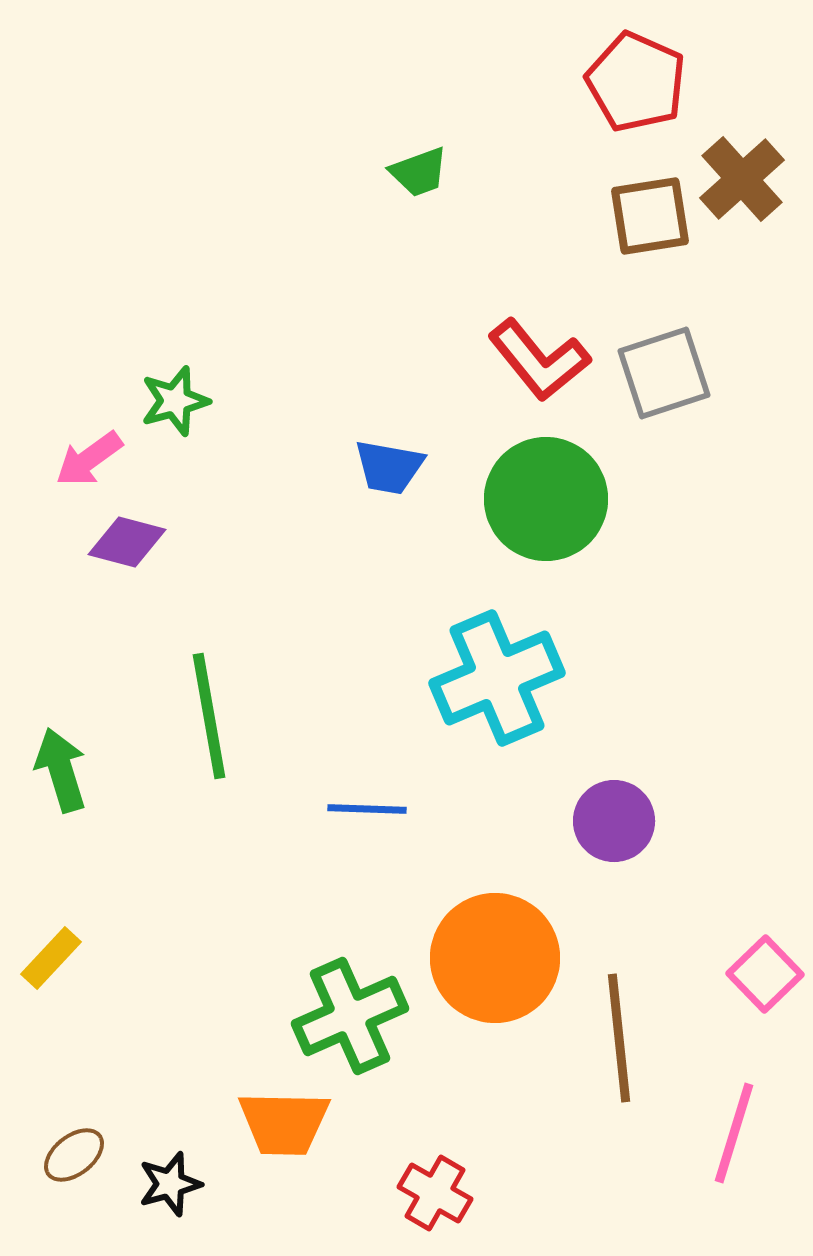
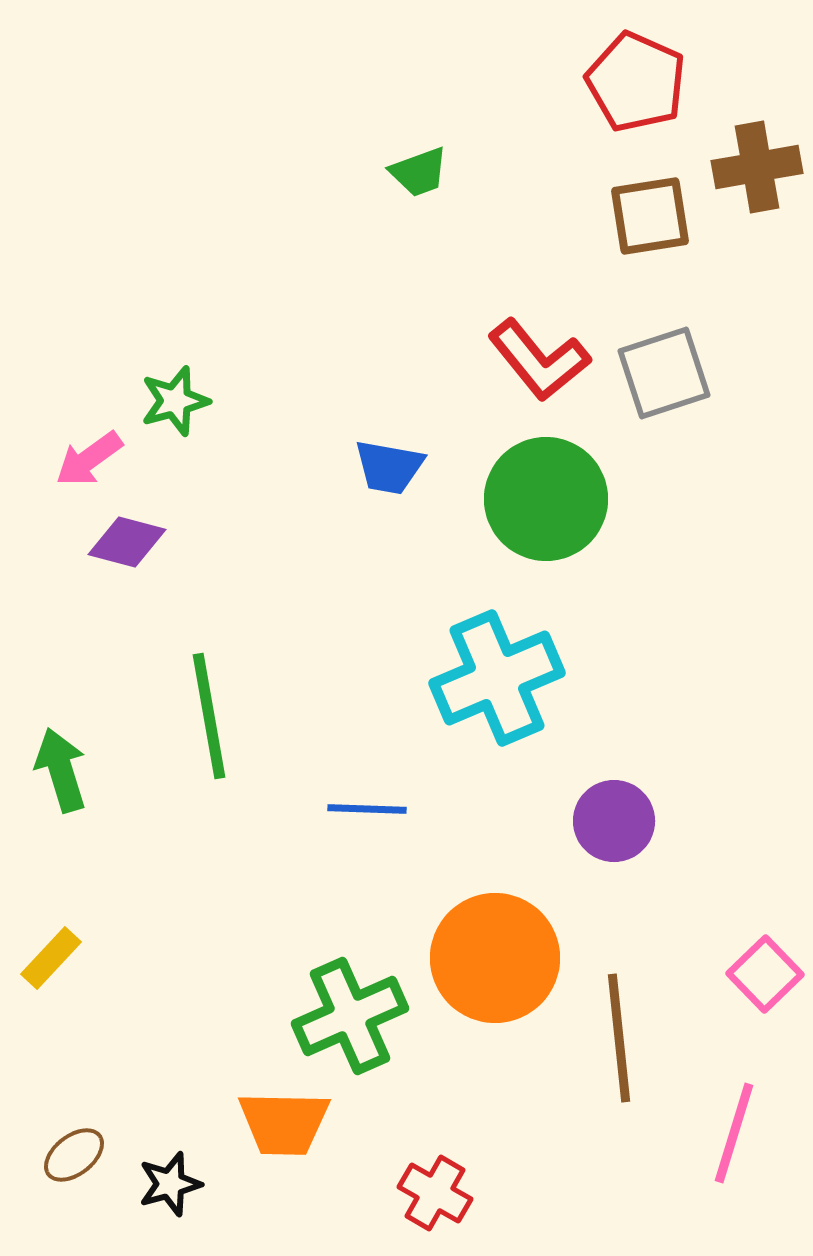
brown cross: moved 15 px right, 12 px up; rotated 32 degrees clockwise
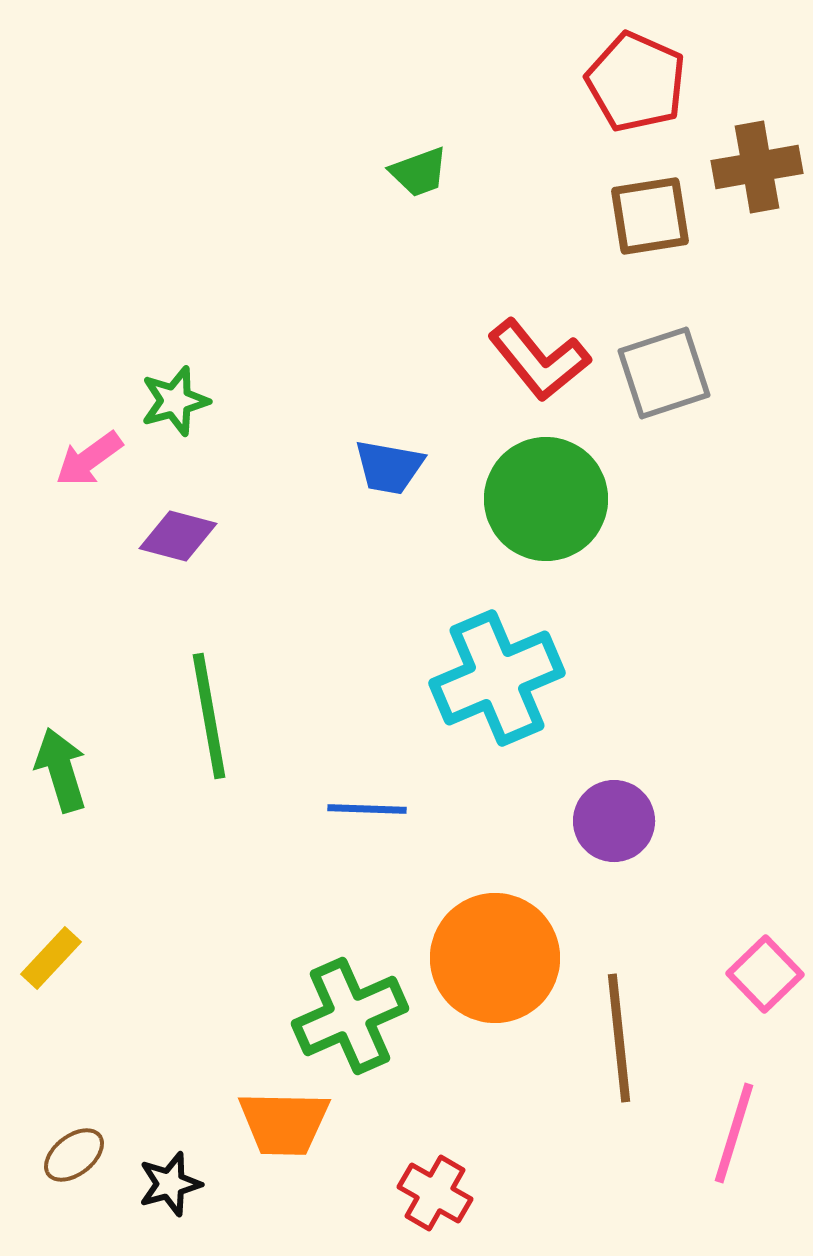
purple diamond: moved 51 px right, 6 px up
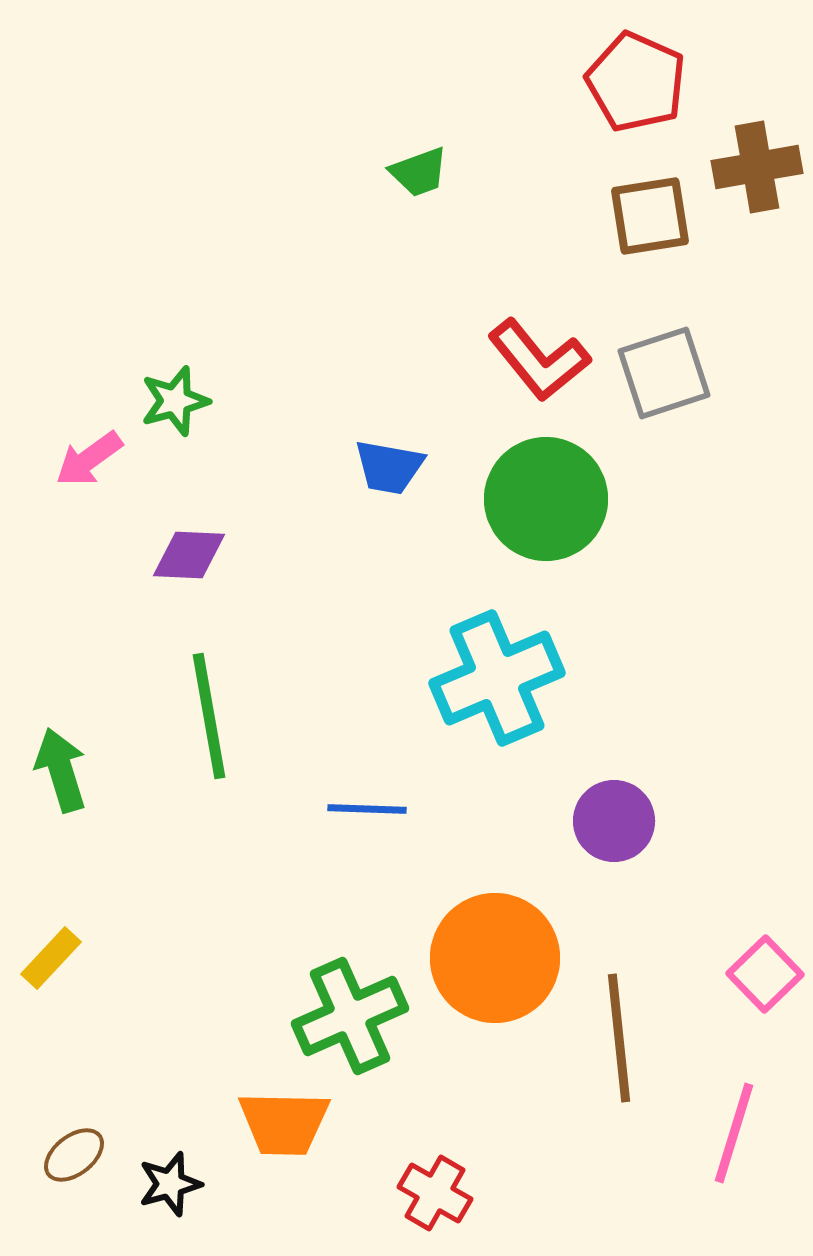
purple diamond: moved 11 px right, 19 px down; rotated 12 degrees counterclockwise
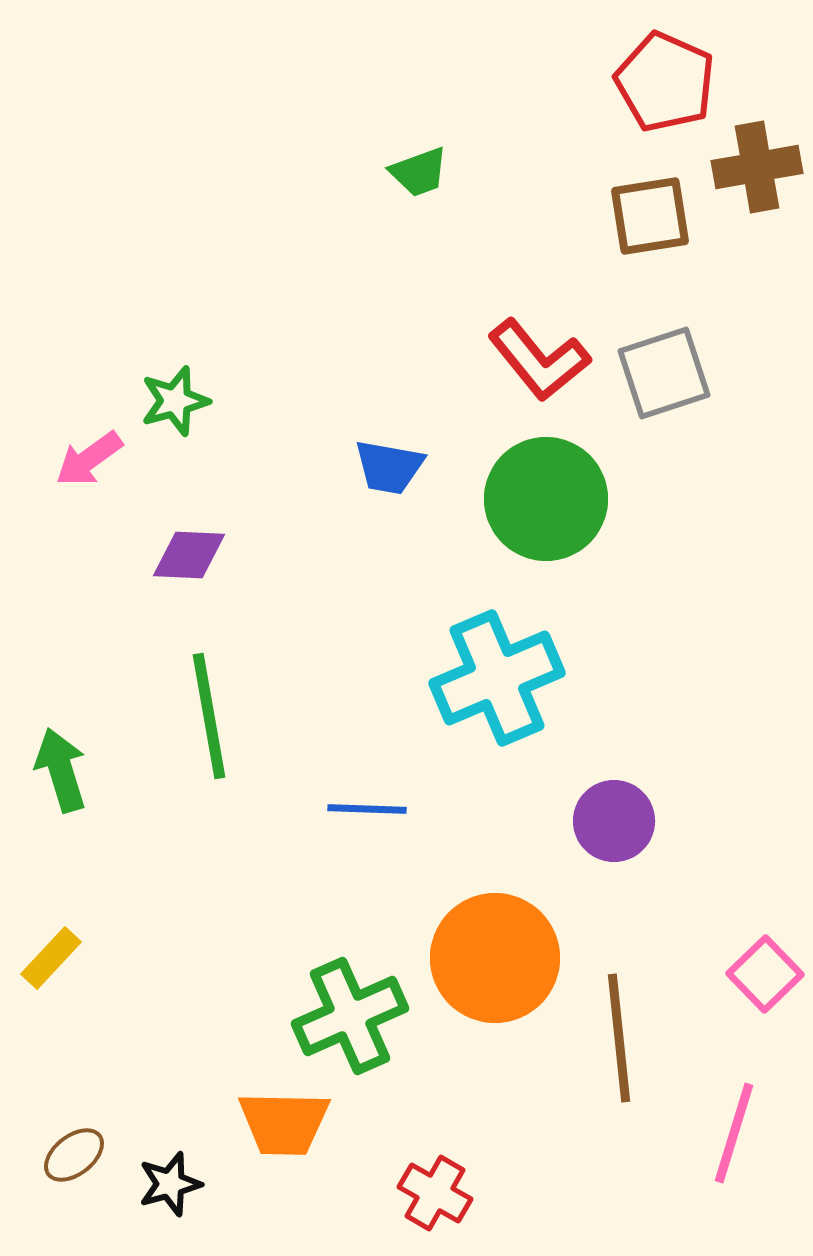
red pentagon: moved 29 px right
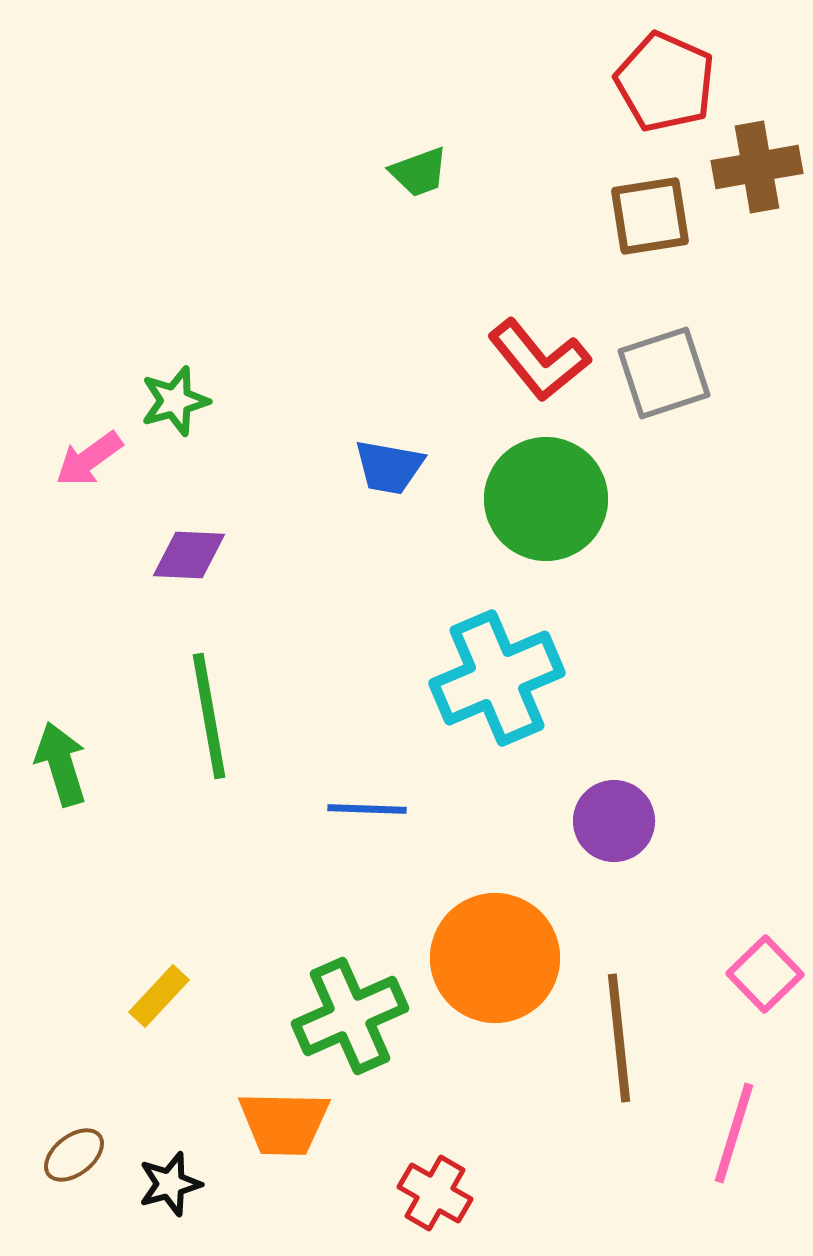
green arrow: moved 6 px up
yellow rectangle: moved 108 px right, 38 px down
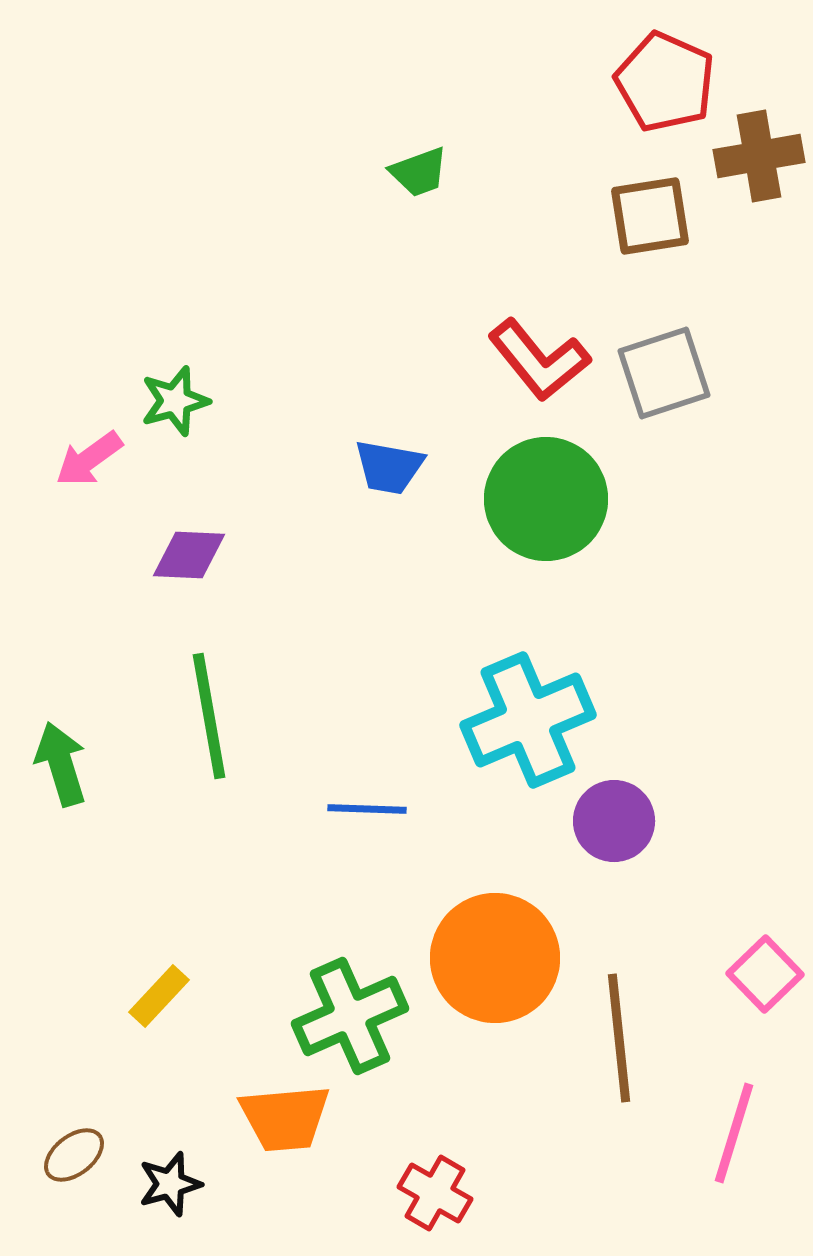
brown cross: moved 2 px right, 11 px up
cyan cross: moved 31 px right, 42 px down
orange trapezoid: moved 1 px right, 5 px up; rotated 6 degrees counterclockwise
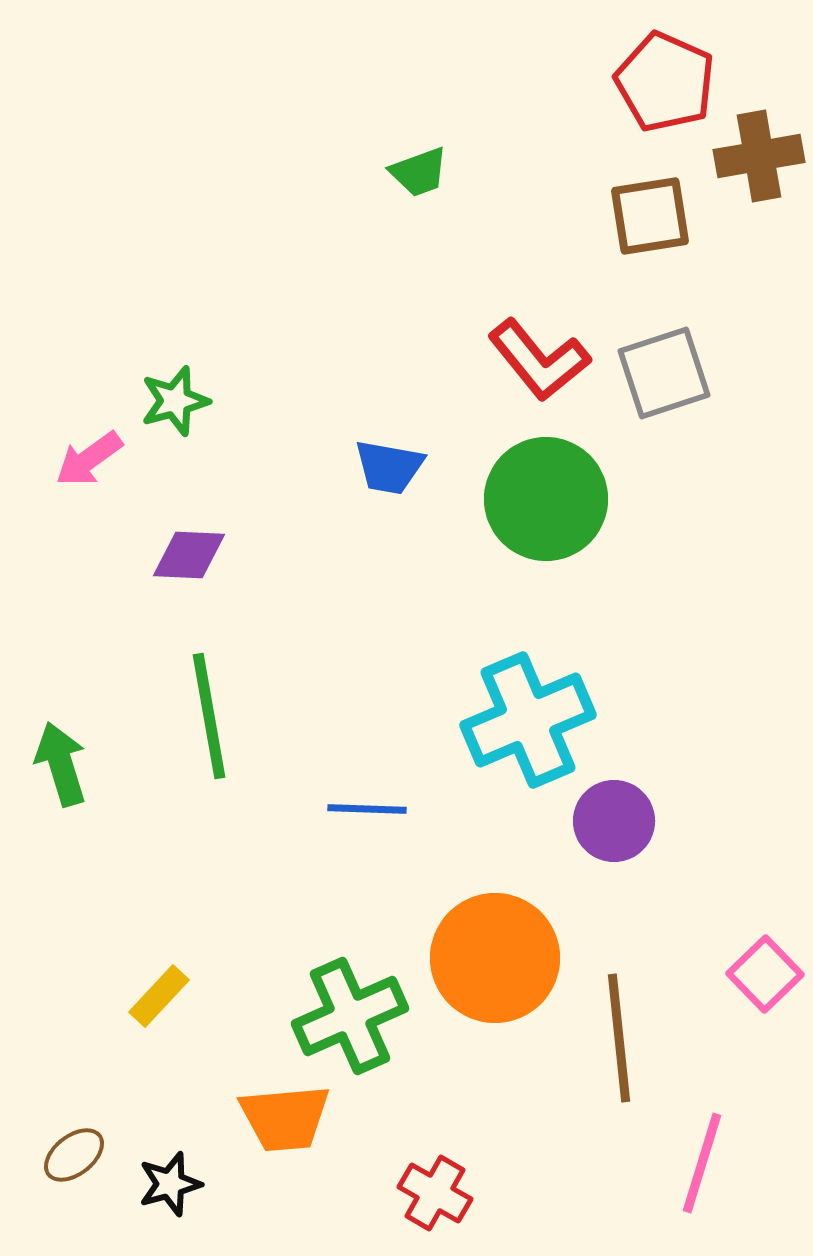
pink line: moved 32 px left, 30 px down
